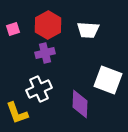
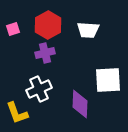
white square: rotated 24 degrees counterclockwise
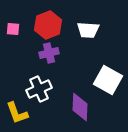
red hexagon: rotated 8 degrees clockwise
pink square: rotated 24 degrees clockwise
purple cross: moved 4 px right
white square: rotated 32 degrees clockwise
purple diamond: moved 3 px down
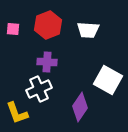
purple cross: moved 2 px left, 9 px down; rotated 18 degrees clockwise
purple diamond: rotated 32 degrees clockwise
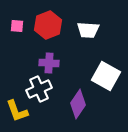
pink square: moved 4 px right, 3 px up
purple cross: moved 2 px right, 1 px down
white square: moved 2 px left, 4 px up
purple diamond: moved 2 px left, 3 px up
yellow L-shape: moved 2 px up
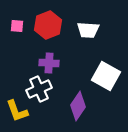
purple diamond: moved 2 px down
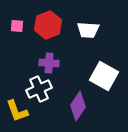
white square: moved 2 px left
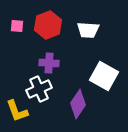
purple diamond: moved 2 px up
